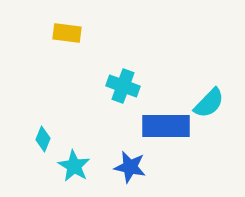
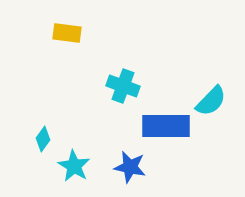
cyan semicircle: moved 2 px right, 2 px up
cyan diamond: rotated 15 degrees clockwise
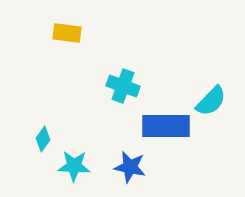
cyan star: rotated 28 degrees counterclockwise
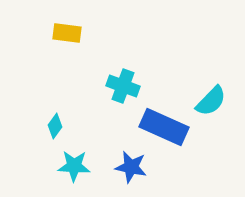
blue rectangle: moved 2 px left, 1 px down; rotated 24 degrees clockwise
cyan diamond: moved 12 px right, 13 px up
blue star: moved 1 px right
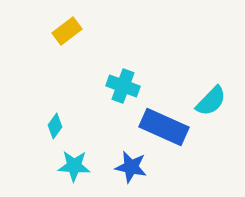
yellow rectangle: moved 2 px up; rotated 44 degrees counterclockwise
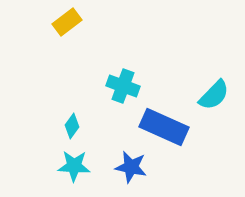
yellow rectangle: moved 9 px up
cyan semicircle: moved 3 px right, 6 px up
cyan diamond: moved 17 px right
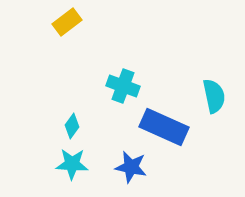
cyan semicircle: moved 1 px down; rotated 56 degrees counterclockwise
cyan star: moved 2 px left, 2 px up
